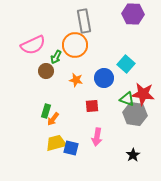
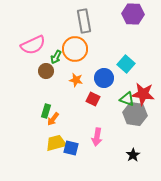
orange circle: moved 4 px down
red square: moved 1 px right, 7 px up; rotated 32 degrees clockwise
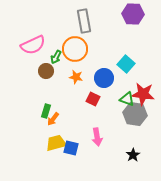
orange star: moved 3 px up
pink arrow: rotated 18 degrees counterclockwise
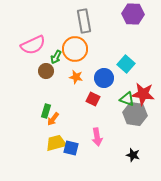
black star: rotated 24 degrees counterclockwise
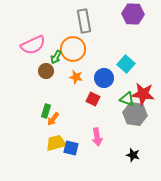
orange circle: moved 2 px left
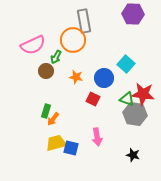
orange circle: moved 9 px up
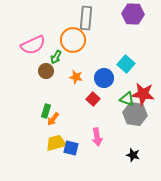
gray rectangle: moved 2 px right, 3 px up; rotated 15 degrees clockwise
red square: rotated 16 degrees clockwise
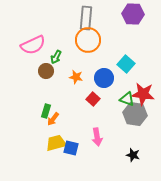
orange circle: moved 15 px right
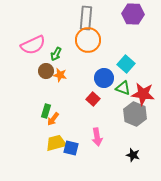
green arrow: moved 3 px up
orange star: moved 16 px left, 2 px up
green triangle: moved 4 px left, 11 px up
gray hexagon: rotated 15 degrees clockwise
